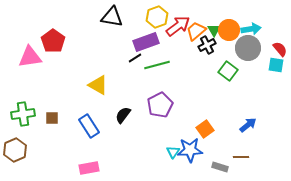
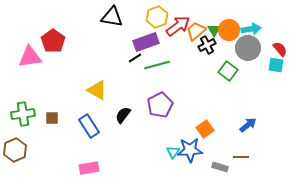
yellow triangle: moved 1 px left, 5 px down
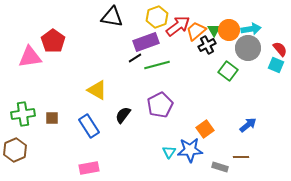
cyan square: rotated 14 degrees clockwise
cyan triangle: moved 4 px left
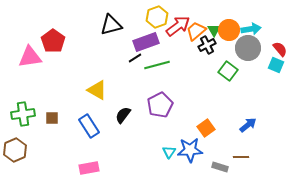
black triangle: moved 1 px left, 8 px down; rotated 25 degrees counterclockwise
orange square: moved 1 px right, 1 px up
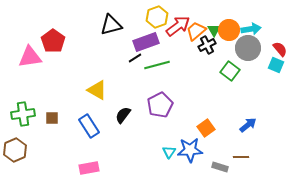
green square: moved 2 px right
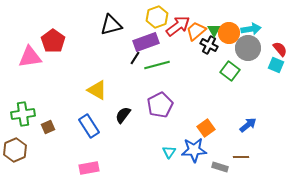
orange circle: moved 3 px down
black cross: moved 2 px right; rotated 36 degrees counterclockwise
black line: rotated 24 degrees counterclockwise
brown square: moved 4 px left, 9 px down; rotated 24 degrees counterclockwise
blue star: moved 4 px right
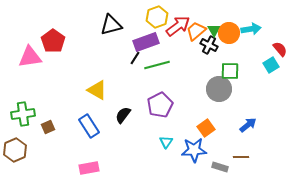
gray circle: moved 29 px left, 41 px down
cyan square: moved 5 px left; rotated 35 degrees clockwise
green square: rotated 36 degrees counterclockwise
cyan triangle: moved 3 px left, 10 px up
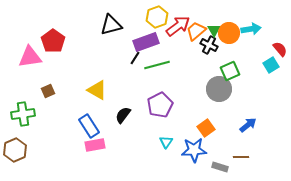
green square: rotated 24 degrees counterclockwise
brown square: moved 36 px up
pink rectangle: moved 6 px right, 23 px up
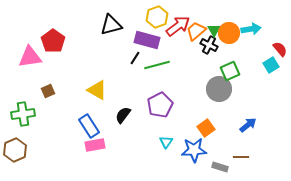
purple rectangle: moved 1 px right, 2 px up; rotated 35 degrees clockwise
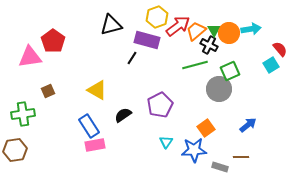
black line: moved 3 px left
green line: moved 38 px right
black semicircle: rotated 18 degrees clockwise
brown hexagon: rotated 15 degrees clockwise
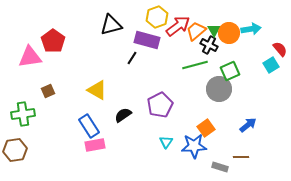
blue star: moved 4 px up
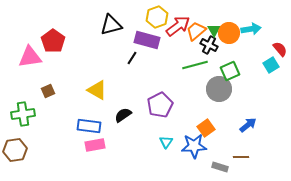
blue rectangle: rotated 50 degrees counterclockwise
